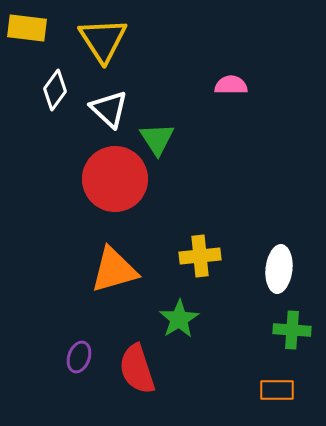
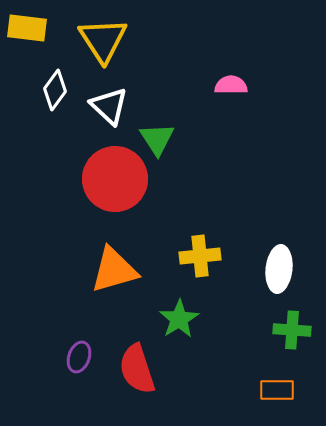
white triangle: moved 3 px up
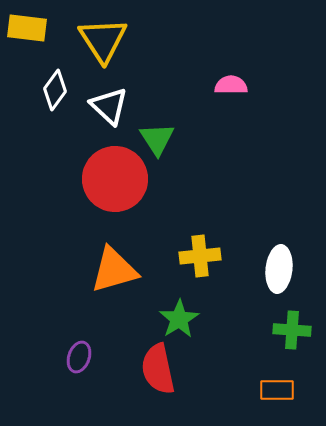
red semicircle: moved 21 px right; rotated 6 degrees clockwise
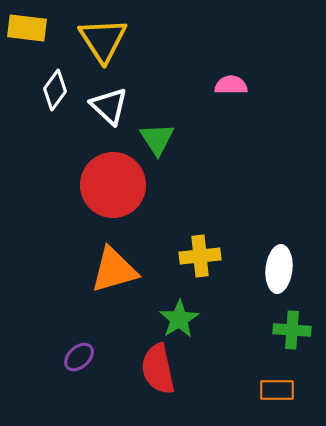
red circle: moved 2 px left, 6 px down
purple ellipse: rotated 28 degrees clockwise
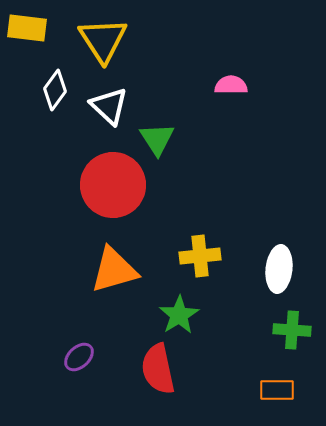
green star: moved 4 px up
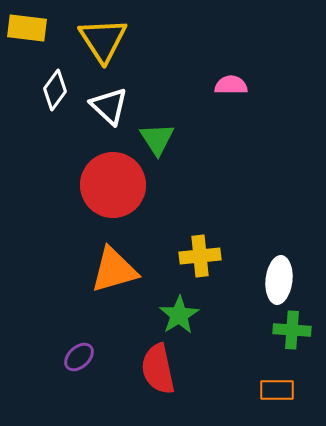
white ellipse: moved 11 px down
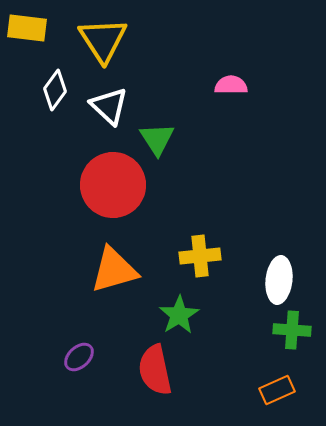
red semicircle: moved 3 px left, 1 px down
orange rectangle: rotated 24 degrees counterclockwise
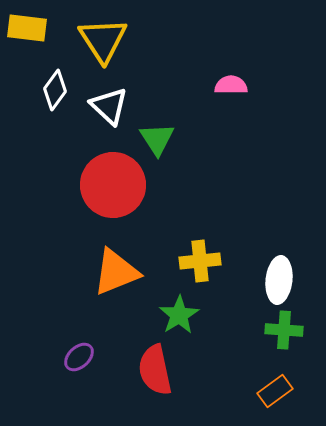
yellow cross: moved 5 px down
orange triangle: moved 2 px right, 2 px down; rotated 6 degrees counterclockwise
green cross: moved 8 px left
orange rectangle: moved 2 px left, 1 px down; rotated 12 degrees counterclockwise
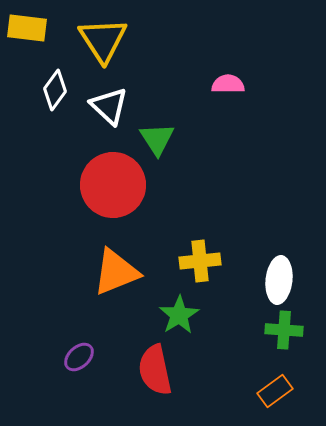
pink semicircle: moved 3 px left, 1 px up
